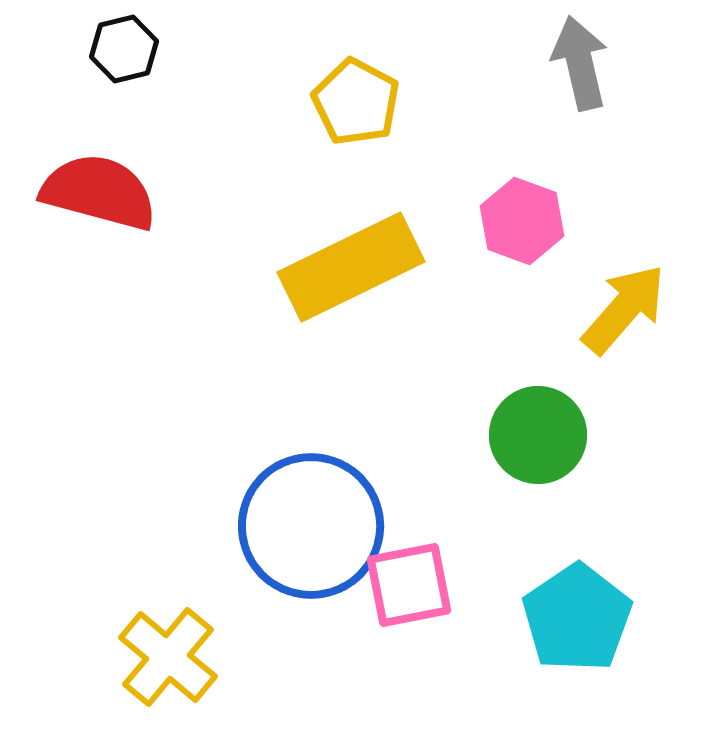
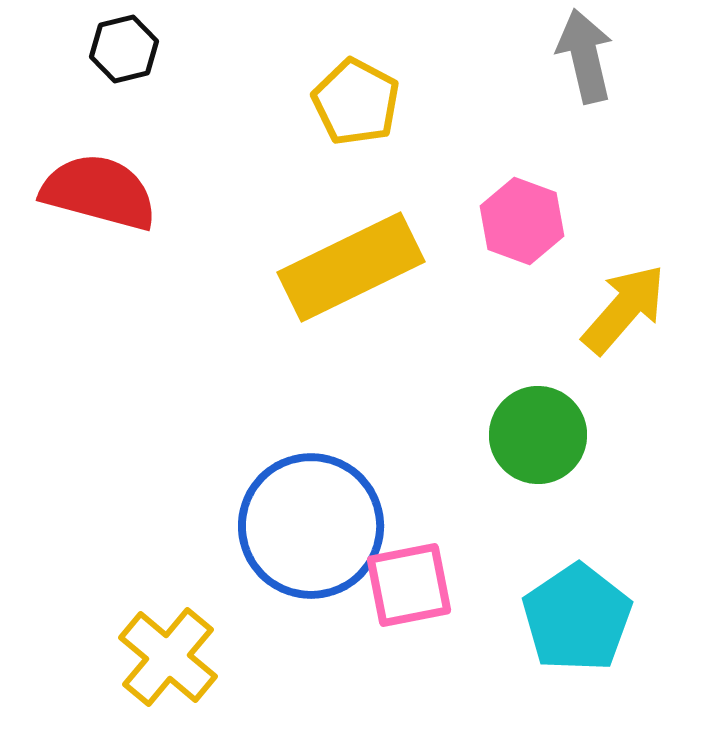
gray arrow: moved 5 px right, 7 px up
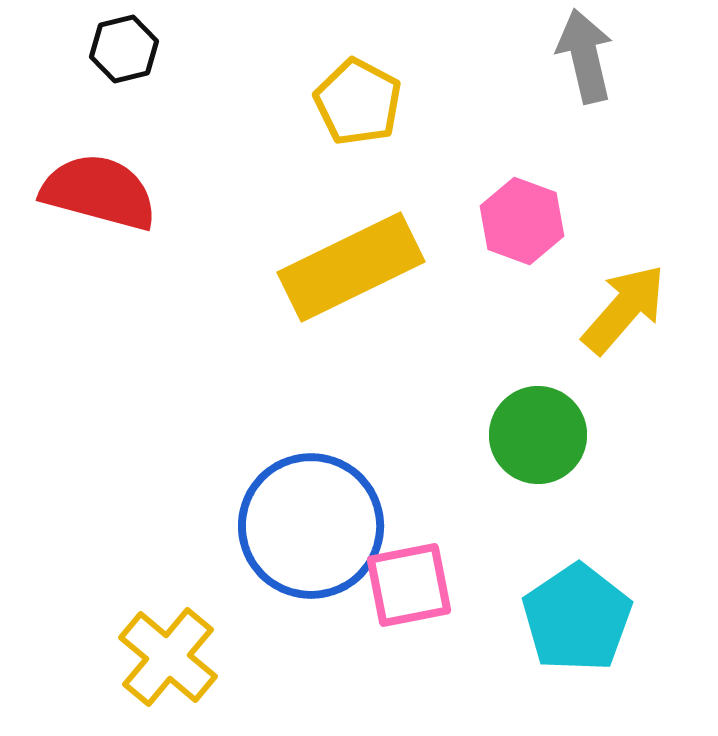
yellow pentagon: moved 2 px right
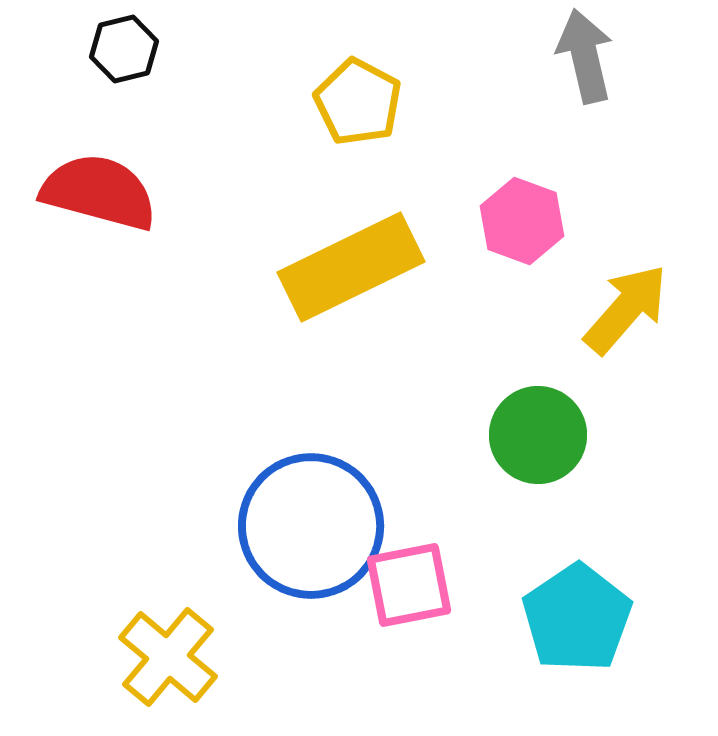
yellow arrow: moved 2 px right
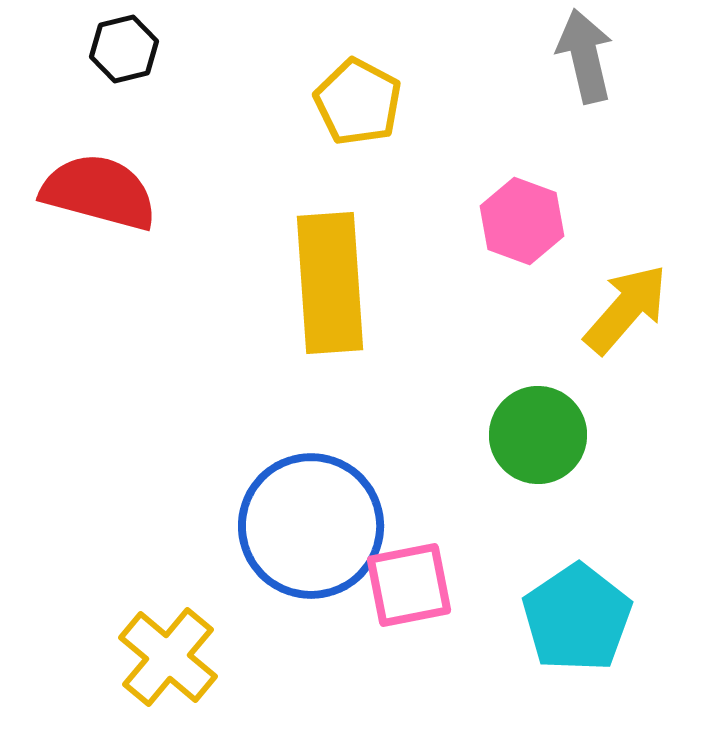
yellow rectangle: moved 21 px left, 16 px down; rotated 68 degrees counterclockwise
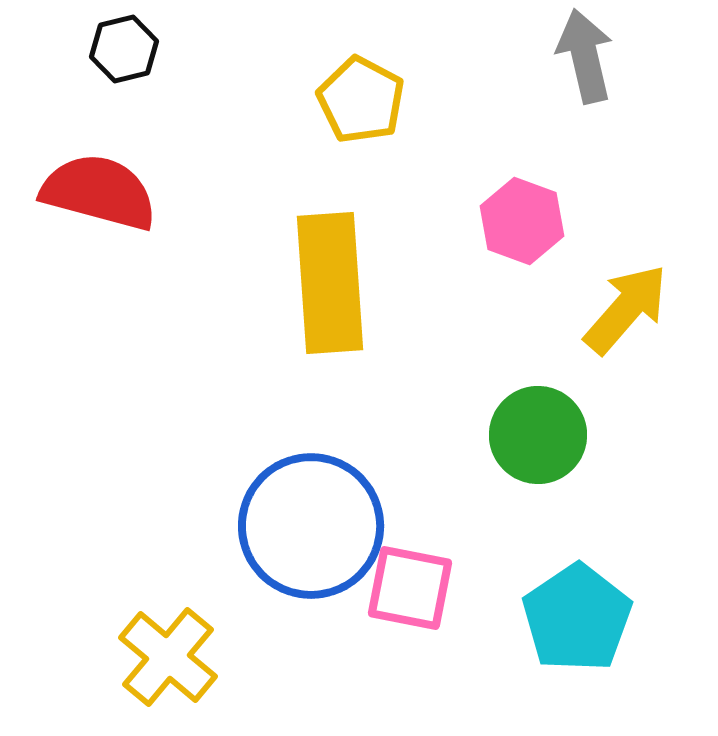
yellow pentagon: moved 3 px right, 2 px up
pink square: moved 1 px right, 3 px down; rotated 22 degrees clockwise
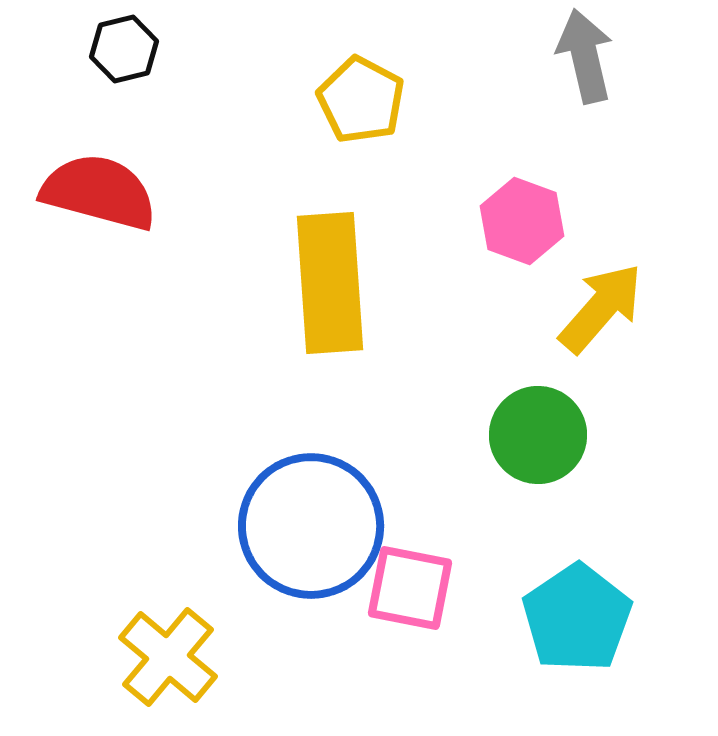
yellow arrow: moved 25 px left, 1 px up
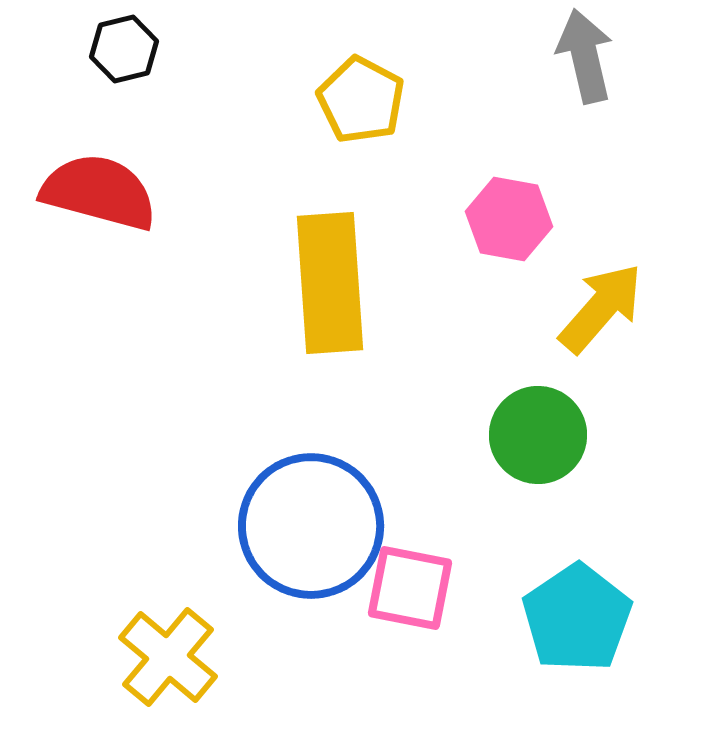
pink hexagon: moved 13 px left, 2 px up; rotated 10 degrees counterclockwise
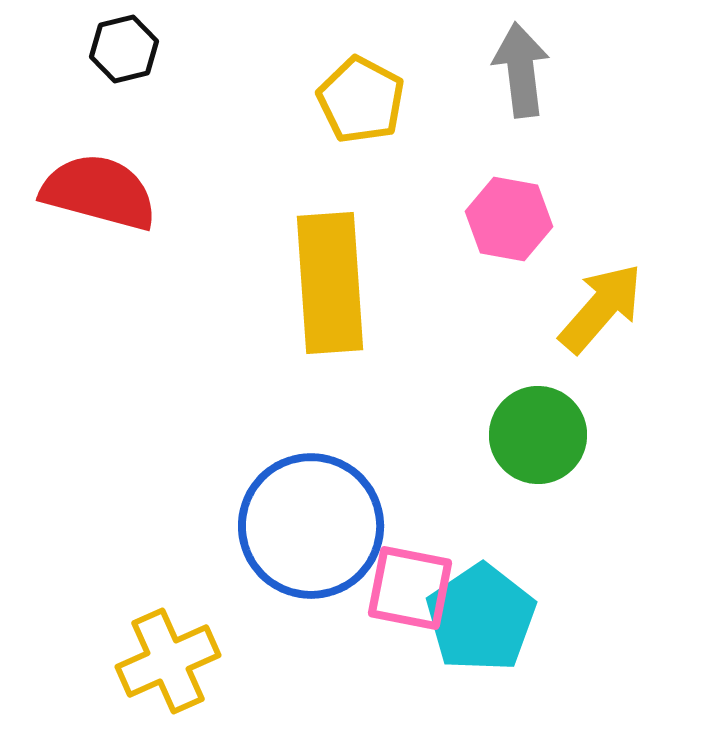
gray arrow: moved 64 px left, 14 px down; rotated 6 degrees clockwise
cyan pentagon: moved 96 px left
yellow cross: moved 4 px down; rotated 26 degrees clockwise
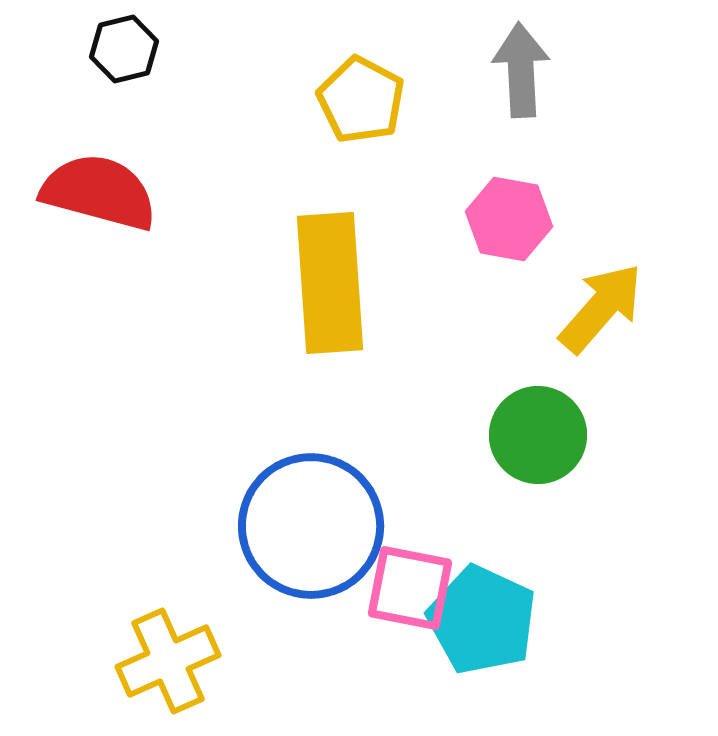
gray arrow: rotated 4 degrees clockwise
cyan pentagon: moved 1 px right, 2 px down; rotated 13 degrees counterclockwise
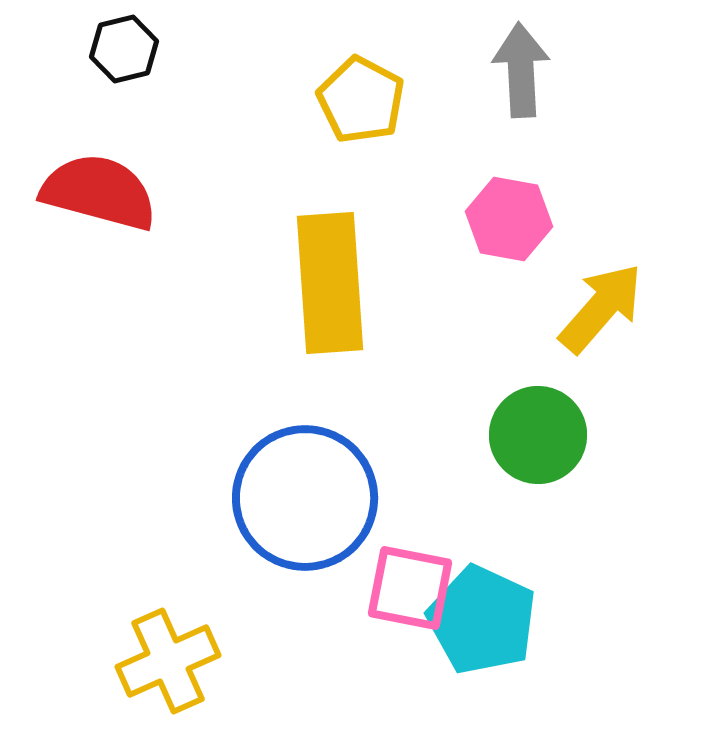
blue circle: moved 6 px left, 28 px up
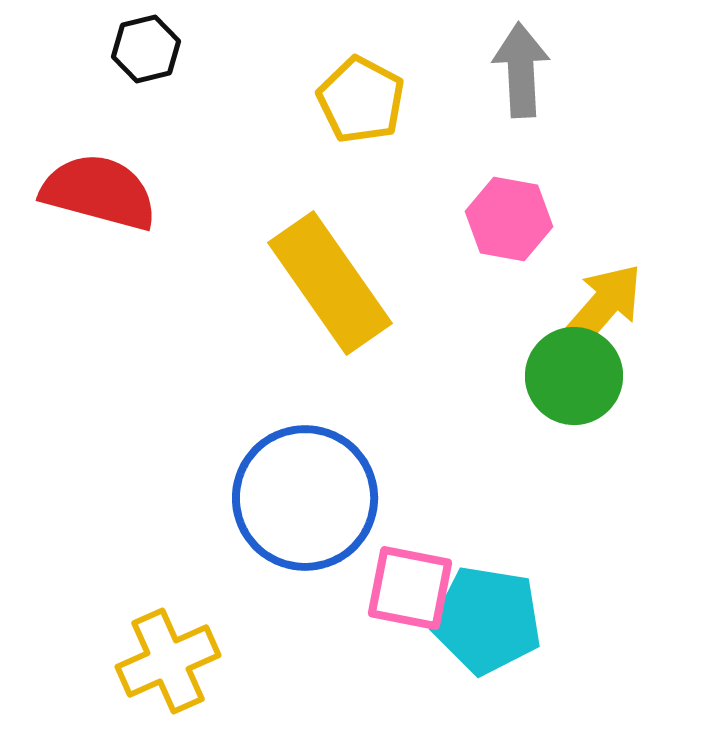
black hexagon: moved 22 px right
yellow rectangle: rotated 31 degrees counterclockwise
green circle: moved 36 px right, 59 px up
cyan pentagon: moved 5 px right; rotated 16 degrees counterclockwise
